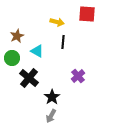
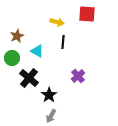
black star: moved 3 px left, 2 px up
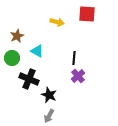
black line: moved 11 px right, 16 px down
black cross: moved 1 px down; rotated 18 degrees counterclockwise
black star: rotated 14 degrees counterclockwise
gray arrow: moved 2 px left
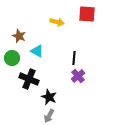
brown star: moved 2 px right; rotated 24 degrees counterclockwise
black star: moved 2 px down
